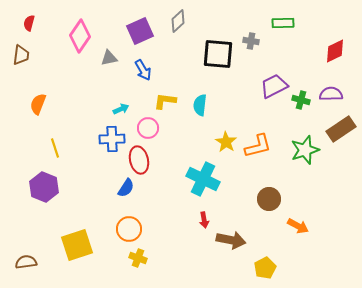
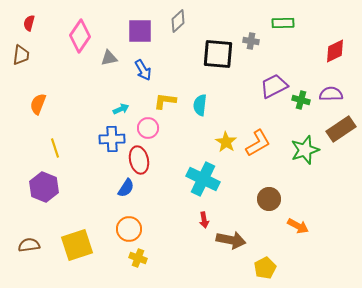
purple square: rotated 24 degrees clockwise
orange L-shape: moved 3 px up; rotated 16 degrees counterclockwise
brown semicircle: moved 3 px right, 17 px up
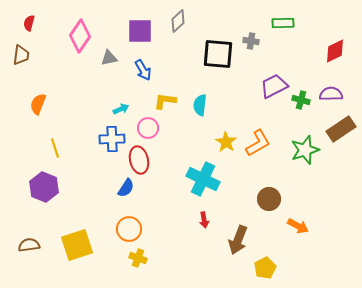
brown arrow: moved 7 px right; rotated 100 degrees clockwise
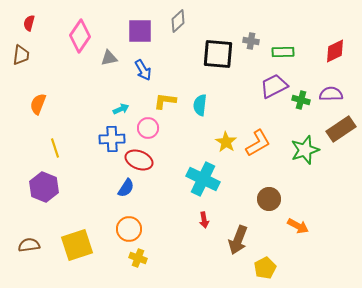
green rectangle: moved 29 px down
red ellipse: rotated 56 degrees counterclockwise
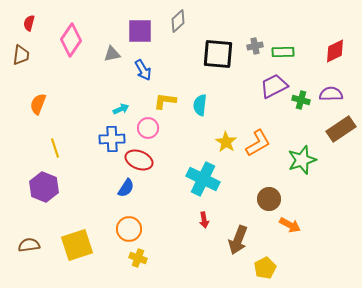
pink diamond: moved 9 px left, 4 px down
gray cross: moved 4 px right, 5 px down; rotated 21 degrees counterclockwise
gray triangle: moved 3 px right, 4 px up
green star: moved 3 px left, 10 px down
orange arrow: moved 8 px left, 1 px up
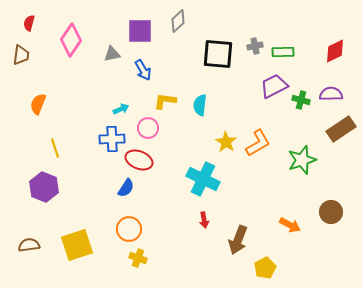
brown circle: moved 62 px right, 13 px down
